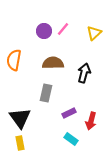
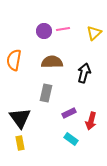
pink line: rotated 40 degrees clockwise
brown semicircle: moved 1 px left, 1 px up
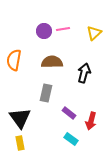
purple rectangle: rotated 64 degrees clockwise
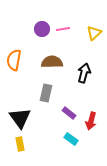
purple circle: moved 2 px left, 2 px up
yellow rectangle: moved 1 px down
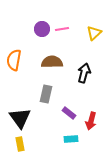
pink line: moved 1 px left
gray rectangle: moved 1 px down
cyan rectangle: rotated 40 degrees counterclockwise
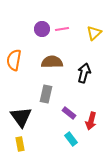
black triangle: moved 1 px right, 1 px up
cyan rectangle: rotated 56 degrees clockwise
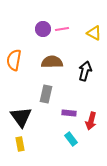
purple circle: moved 1 px right
yellow triangle: rotated 49 degrees counterclockwise
black arrow: moved 1 px right, 2 px up
purple rectangle: rotated 32 degrees counterclockwise
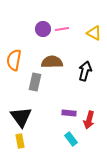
gray rectangle: moved 11 px left, 12 px up
red arrow: moved 2 px left, 1 px up
yellow rectangle: moved 3 px up
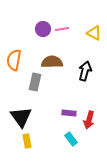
yellow rectangle: moved 7 px right
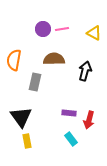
brown semicircle: moved 2 px right, 3 px up
